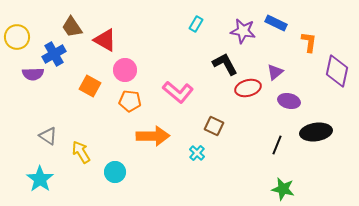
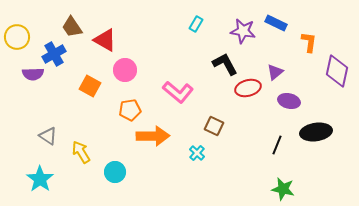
orange pentagon: moved 9 px down; rotated 15 degrees counterclockwise
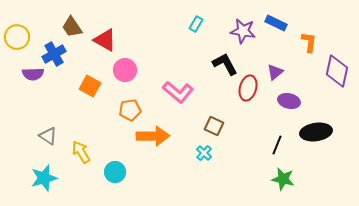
red ellipse: rotated 60 degrees counterclockwise
cyan cross: moved 7 px right
cyan star: moved 4 px right, 1 px up; rotated 20 degrees clockwise
green star: moved 10 px up
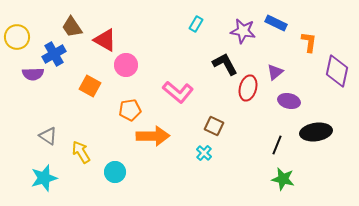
pink circle: moved 1 px right, 5 px up
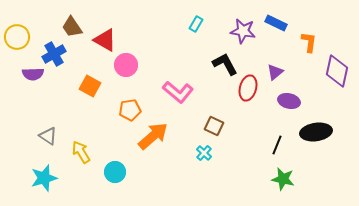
orange arrow: rotated 40 degrees counterclockwise
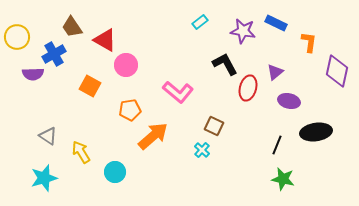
cyan rectangle: moved 4 px right, 2 px up; rotated 21 degrees clockwise
cyan cross: moved 2 px left, 3 px up
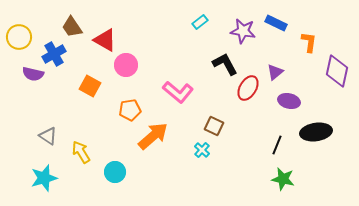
yellow circle: moved 2 px right
purple semicircle: rotated 15 degrees clockwise
red ellipse: rotated 15 degrees clockwise
